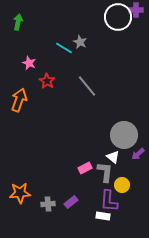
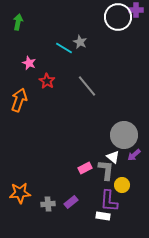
purple arrow: moved 4 px left, 1 px down
gray L-shape: moved 1 px right, 2 px up
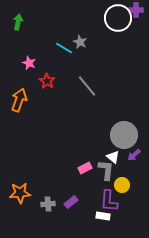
white circle: moved 1 px down
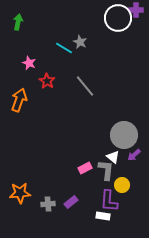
gray line: moved 2 px left
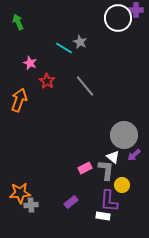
green arrow: rotated 35 degrees counterclockwise
pink star: moved 1 px right
gray cross: moved 17 px left, 1 px down
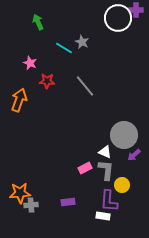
green arrow: moved 20 px right
gray star: moved 2 px right
red star: rotated 28 degrees counterclockwise
white triangle: moved 8 px left, 5 px up; rotated 16 degrees counterclockwise
purple rectangle: moved 3 px left; rotated 32 degrees clockwise
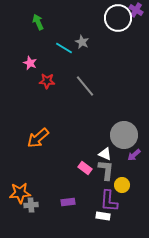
purple cross: rotated 32 degrees clockwise
orange arrow: moved 19 px right, 38 px down; rotated 150 degrees counterclockwise
white triangle: moved 2 px down
pink rectangle: rotated 64 degrees clockwise
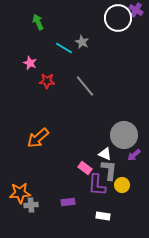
gray L-shape: moved 3 px right
purple L-shape: moved 12 px left, 16 px up
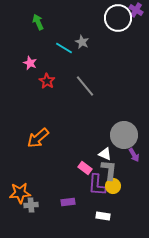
red star: rotated 28 degrees clockwise
purple arrow: rotated 80 degrees counterclockwise
yellow circle: moved 9 px left, 1 px down
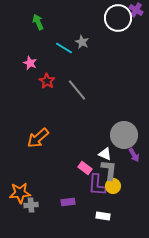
gray line: moved 8 px left, 4 px down
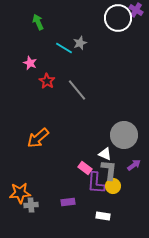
gray star: moved 2 px left, 1 px down; rotated 24 degrees clockwise
purple arrow: moved 10 px down; rotated 96 degrees counterclockwise
purple L-shape: moved 1 px left, 2 px up
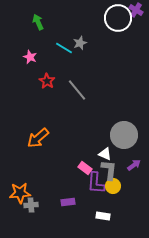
pink star: moved 6 px up
